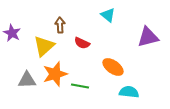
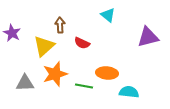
orange ellipse: moved 6 px left, 6 px down; rotated 30 degrees counterclockwise
gray triangle: moved 2 px left, 3 px down
green line: moved 4 px right
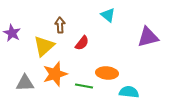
red semicircle: rotated 77 degrees counterclockwise
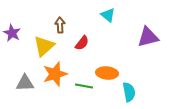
cyan semicircle: rotated 72 degrees clockwise
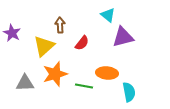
purple triangle: moved 25 px left
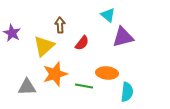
gray triangle: moved 2 px right, 4 px down
cyan semicircle: moved 2 px left; rotated 18 degrees clockwise
